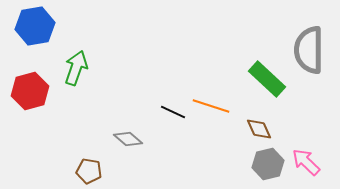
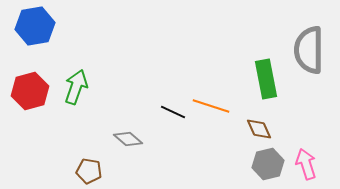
green arrow: moved 19 px down
green rectangle: moved 1 px left; rotated 36 degrees clockwise
pink arrow: moved 2 px down; rotated 28 degrees clockwise
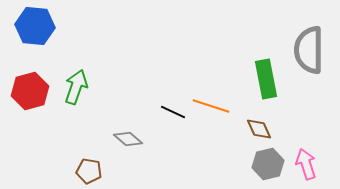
blue hexagon: rotated 15 degrees clockwise
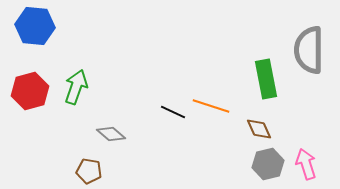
gray diamond: moved 17 px left, 5 px up
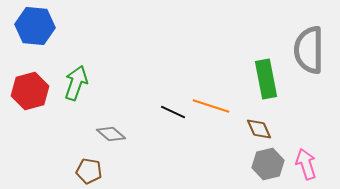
green arrow: moved 4 px up
